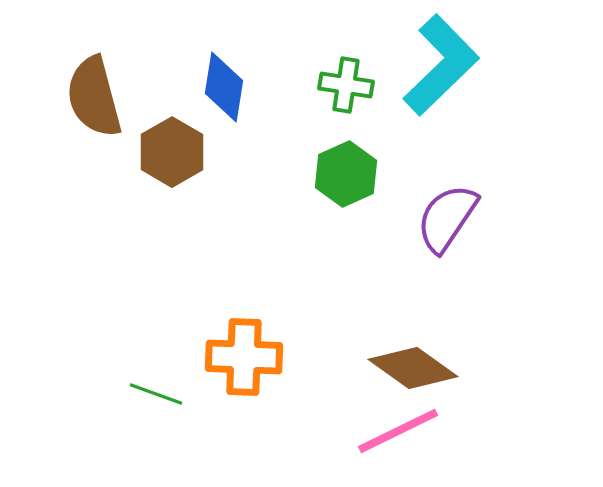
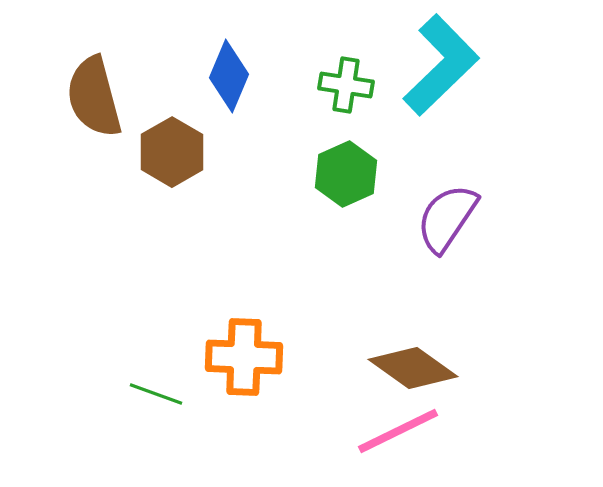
blue diamond: moved 5 px right, 11 px up; rotated 14 degrees clockwise
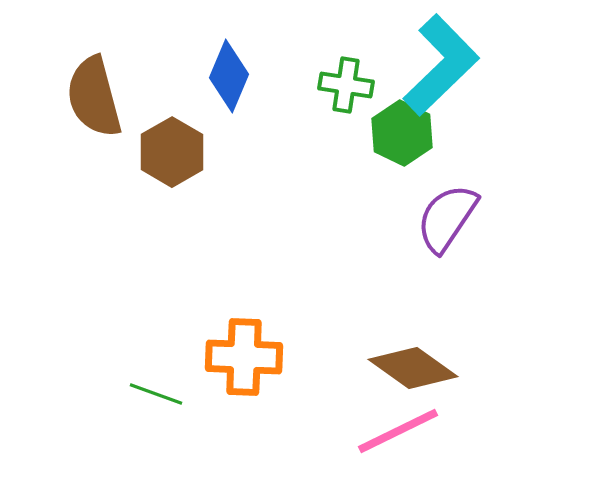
green hexagon: moved 56 px right, 41 px up; rotated 10 degrees counterclockwise
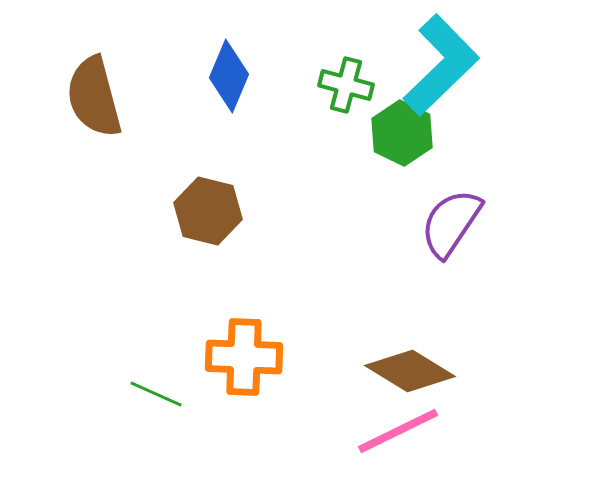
green cross: rotated 6 degrees clockwise
brown hexagon: moved 36 px right, 59 px down; rotated 16 degrees counterclockwise
purple semicircle: moved 4 px right, 5 px down
brown diamond: moved 3 px left, 3 px down; rotated 4 degrees counterclockwise
green line: rotated 4 degrees clockwise
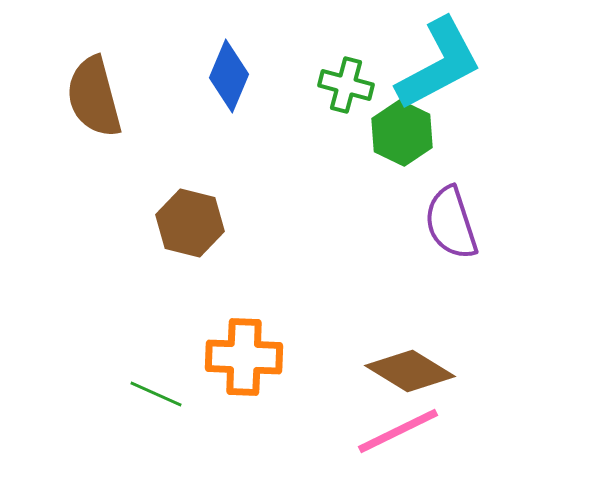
cyan L-shape: moved 2 px left, 1 px up; rotated 16 degrees clockwise
brown hexagon: moved 18 px left, 12 px down
purple semicircle: rotated 52 degrees counterclockwise
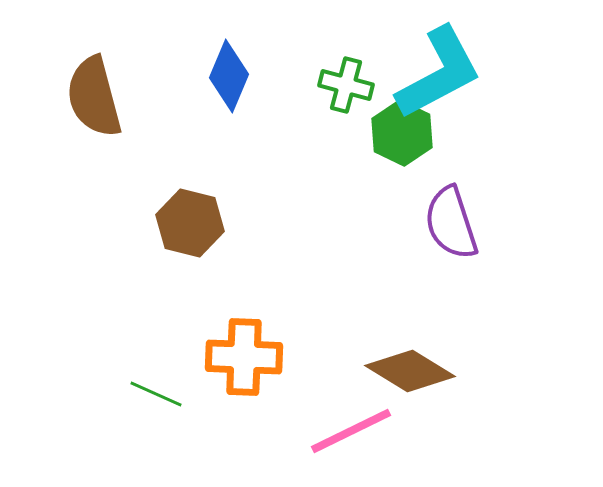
cyan L-shape: moved 9 px down
pink line: moved 47 px left
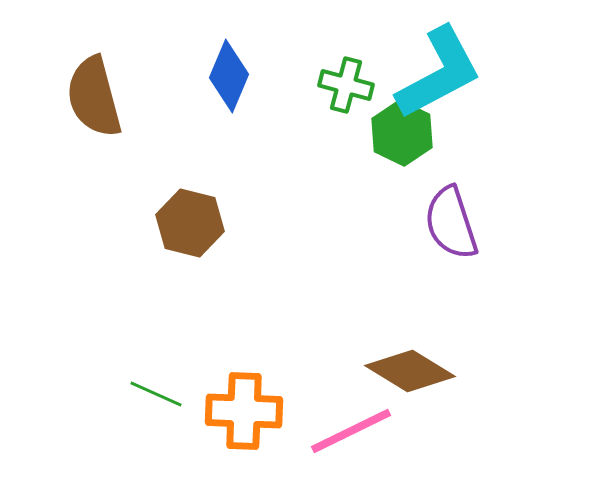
orange cross: moved 54 px down
